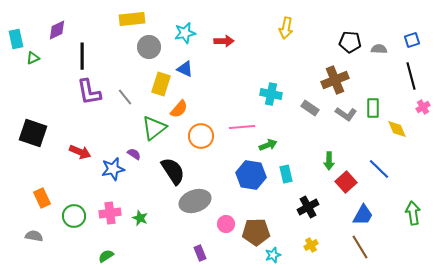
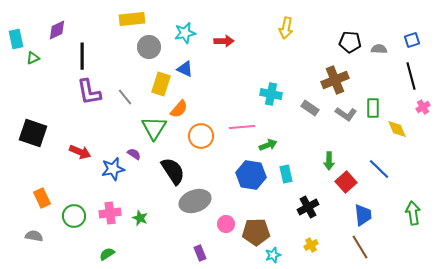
green triangle at (154, 128): rotated 20 degrees counterclockwise
blue trapezoid at (363, 215): rotated 35 degrees counterclockwise
green semicircle at (106, 256): moved 1 px right, 2 px up
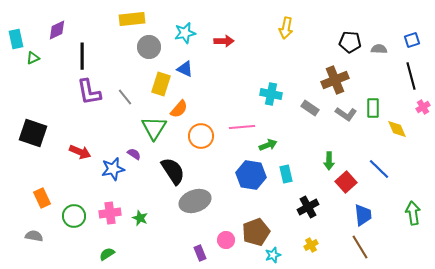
pink circle at (226, 224): moved 16 px down
brown pentagon at (256, 232): rotated 20 degrees counterclockwise
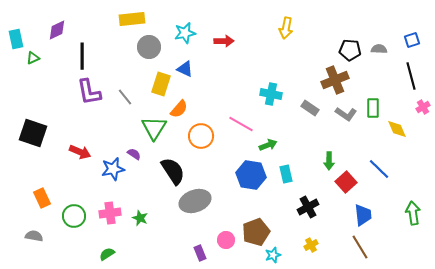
black pentagon at (350, 42): moved 8 px down
pink line at (242, 127): moved 1 px left, 3 px up; rotated 35 degrees clockwise
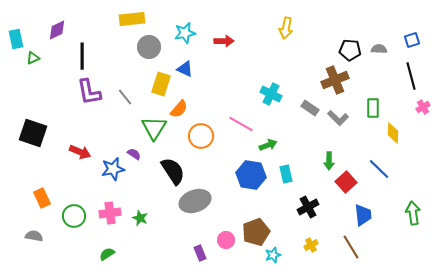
cyan cross at (271, 94): rotated 15 degrees clockwise
gray L-shape at (346, 114): moved 8 px left, 4 px down; rotated 10 degrees clockwise
yellow diamond at (397, 129): moved 4 px left, 4 px down; rotated 25 degrees clockwise
brown line at (360, 247): moved 9 px left
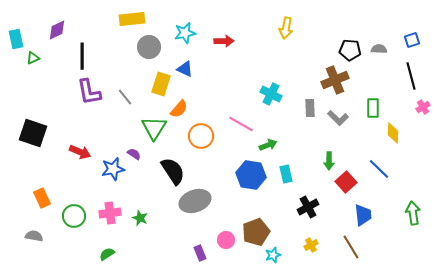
gray rectangle at (310, 108): rotated 54 degrees clockwise
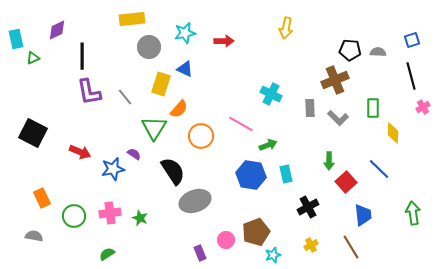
gray semicircle at (379, 49): moved 1 px left, 3 px down
black square at (33, 133): rotated 8 degrees clockwise
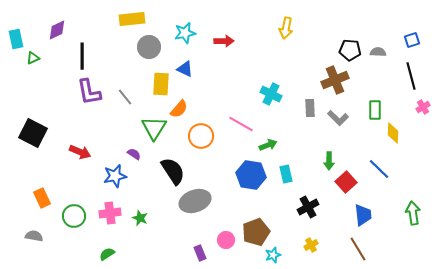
yellow rectangle at (161, 84): rotated 15 degrees counterclockwise
green rectangle at (373, 108): moved 2 px right, 2 px down
blue star at (113, 169): moved 2 px right, 7 px down
brown line at (351, 247): moved 7 px right, 2 px down
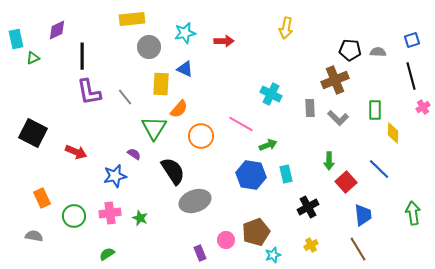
red arrow at (80, 152): moved 4 px left
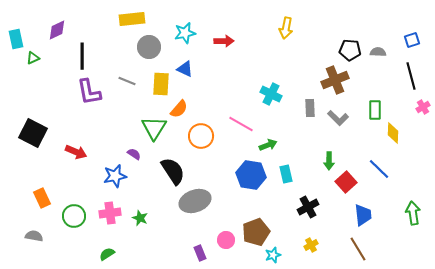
gray line at (125, 97): moved 2 px right, 16 px up; rotated 30 degrees counterclockwise
